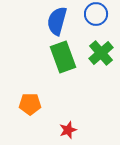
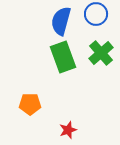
blue semicircle: moved 4 px right
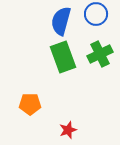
green cross: moved 1 px left, 1 px down; rotated 15 degrees clockwise
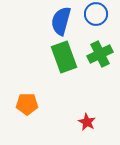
green rectangle: moved 1 px right
orange pentagon: moved 3 px left
red star: moved 19 px right, 8 px up; rotated 24 degrees counterclockwise
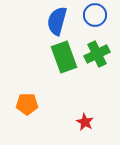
blue circle: moved 1 px left, 1 px down
blue semicircle: moved 4 px left
green cross: moved 3 px left
red star: moved 2 px left
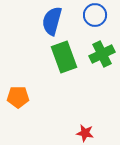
blue semicircle: moved 5 px left
green cross: moved 5 px right
orange pentagon: moved 9 px left, 7 px up
red star: moved 11 px down; rotated 18 degrees counterclockwise
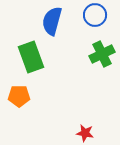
green rectangle: moved 33 px left
orange pentagon: moved 1 px right, 1 px up
